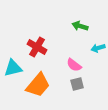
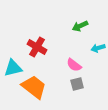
green arrow: rotated 42 degrees counterclockwise
orange trapezoid: moved 4 px left, 2 px down; rotated 92 degrees counterclockwise
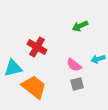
cyan arrow: moved 11 px down
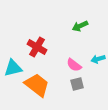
orange trapezoid: moved 3 px right, 2 px up
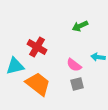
cyan arrow: moved 2 px up; rotated 24 degrees clockwise
cyan triangle: moved 2 px right, 2 px up
orange trapezoid: moved 1 px right, 1 px up
